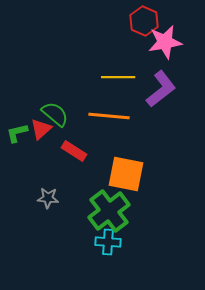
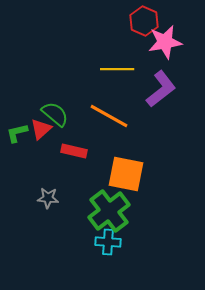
yellow line: moved 1 px left, 8 px up
orange line: rotated 24 degrees clockwise
red rectangle: rotated 20 degrees counterclockwise
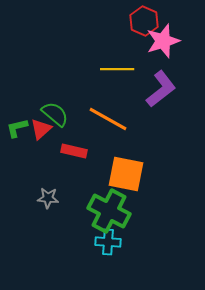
pink star: moved 2 px left, 1 px up; rotated 8 degrees counterclockwise
orange line: moved 1 px left, 3 px down
green L-shape: moved 5 px up
green cross: rotated 24 degrees counterclockwise
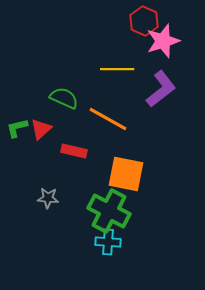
green semicircle: moved 9 px right, 16 px up; rotated 16 degrees counterclockwise
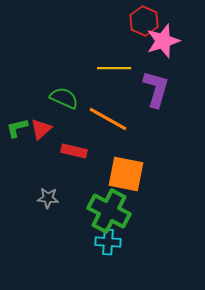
yellow line: moved 3 px left, 1 px up
purple L-shape: moved 5 px left; rotated 36 degrees counterclockwise
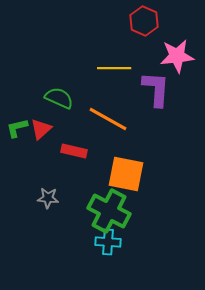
pink star: moved 14 px right, 15 px down; rotated 12 degrees clockwise
purple L-shape: rotated 12 degrees counterclockwise
green semicircle: moved 5 px left
